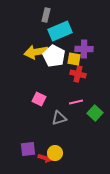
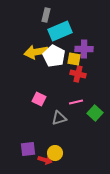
red arrow: moved 2 px down
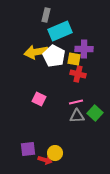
gray triangle: moved 18 px right, 2 px up; rotated 14 degrees clockwise
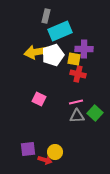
gray rectangle: moved 1 px down
white pentagon: moved 1 px left, 1 px up; rotated 25 degrees clockwise
yellow circle: moved 1 px up
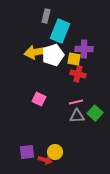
cyan rectangle: rotated 45 degrees counterclockwise
purple square: moved 1 px left, 3 px down
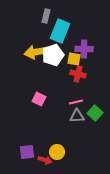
yellow circle: moved 2 px right
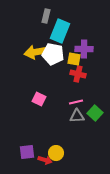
white pentagon: moved 1 px up; rotated 30 degrees clockwise
yellow circle: moved 1 px left, 1 px down
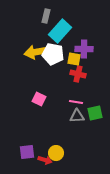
cyan rectangle: rotated 20 degrees clockwise
pink line: rotated 24 degrees clockwise
green square: rotated 35 degrees clockwise
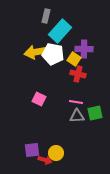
yellow square: rotated 24 degrees clockwise
purple square: moved 5 px right, 2 px up
